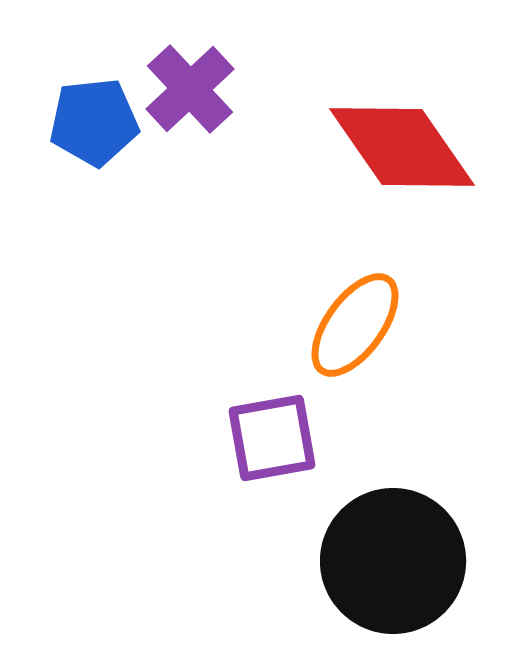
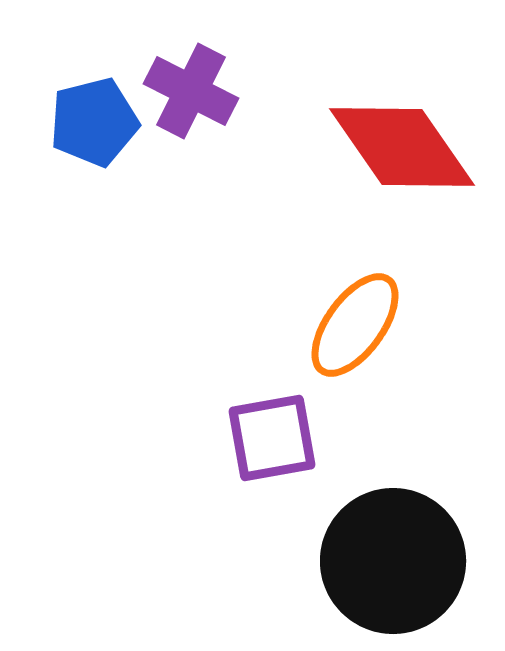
purple cross: moved 1 px right, 2 px down; rotated 20 degrees counterclockwise
blue pentagon: rotated 8 degrees counterclockwise
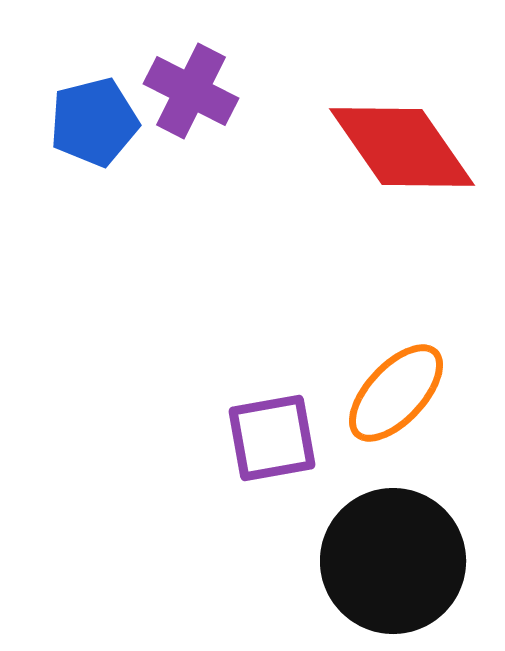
orange ellipse: moved 41 px right, 68 px down; rotated 7 degrees clockwise
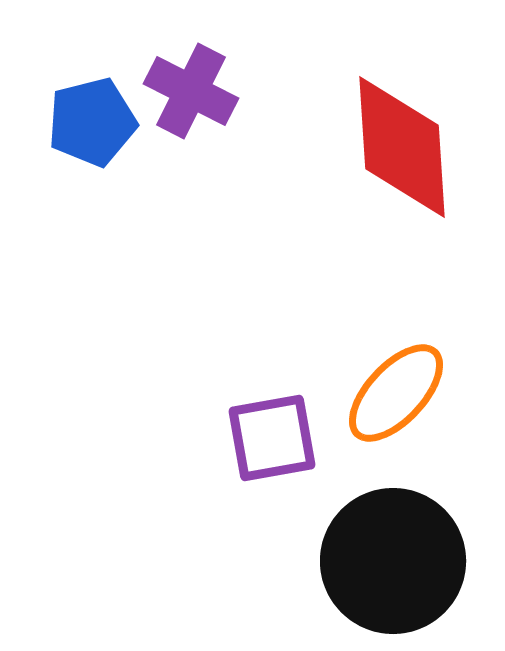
blue pentagon: moved 2 px left
red diamond: rotated 31 degrees clockwise
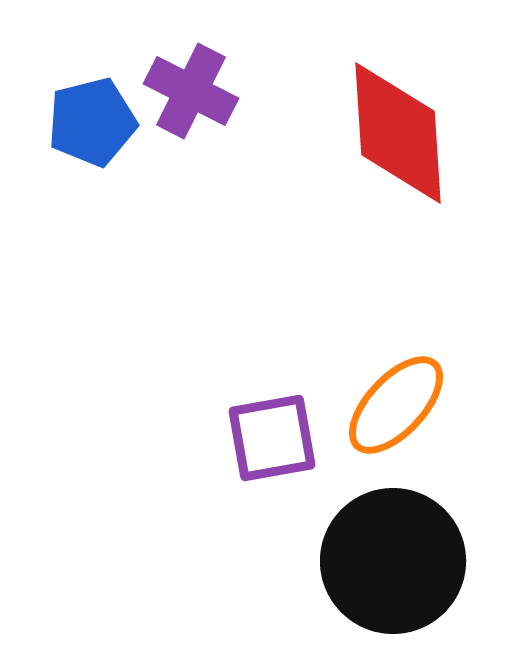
red diamond: moved 4 px left, 14 px up
orange ellipse: moved 12 px down
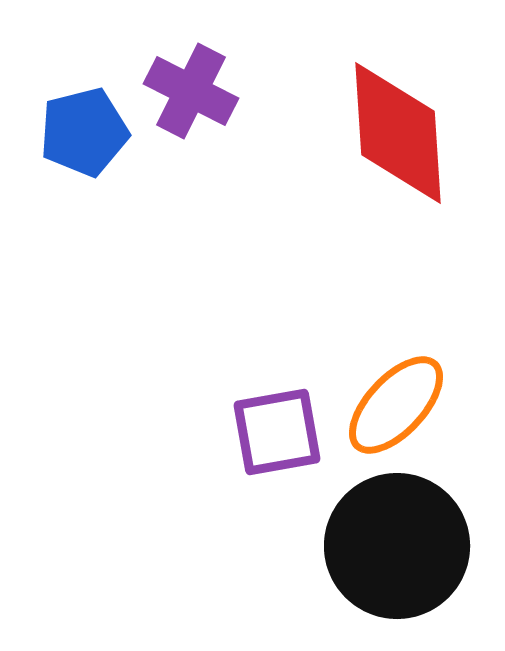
blue pentagon: moved 8 px left, 10 px down
purple square: moved 5 px right, 6 px up
black circle: moved 4 px right, 15 px up
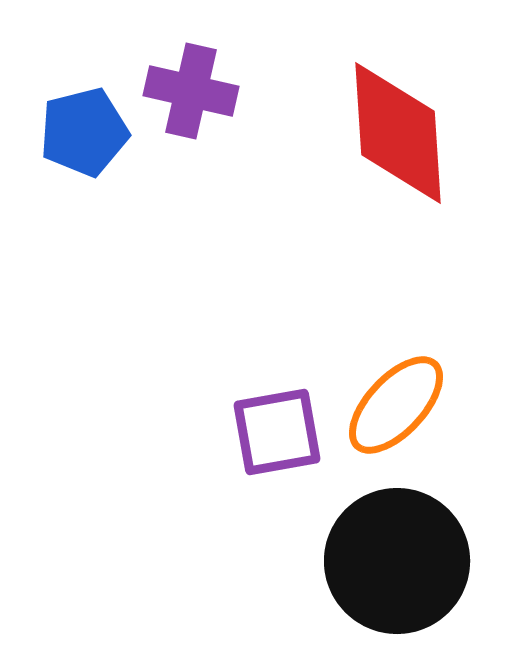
purple cross: rotated 14 degrees counterclockwise
black circle: moved 15 px down
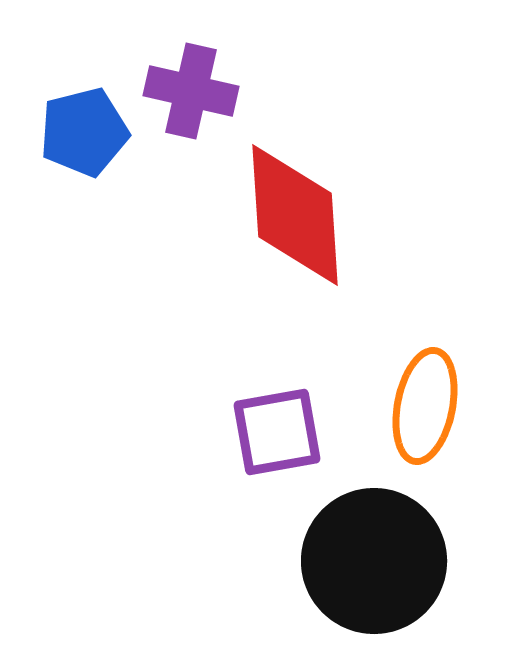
red diamond: moved 103 px left, 82 px down
orange ellipse: moved 29 px right, 1 px down; rotated 32 degrees counterclockwise
black circle: moved 23 px left
